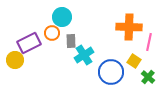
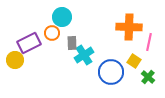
gray rectangle: moved 1 px right, 2 px down
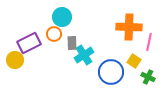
orange circle: moved 2 px right, 1 px down
green cross: rotated 16 degrees counterclockwise
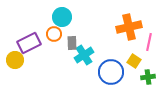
orange cross: rotated 15 degrees counterclockwise
green cross: rotated 32 degrees counterclockwise
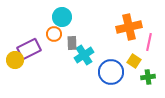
purple rectangle: moved 6 px down
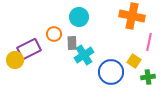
cyan circle: moved 17 px right
orange cross: moved 3 px right, 11 px up; rotated 25 degrees clockwise
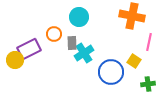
cyan cross: moved 2 px up
green cross: moved 7 px down
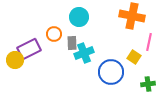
cyan cross: rotated 12 degrees clockwise
yellow square: moved 4 px up
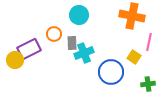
cyan circle: moved 2 px up
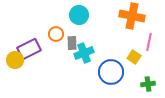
orange circle: moved 2 px right
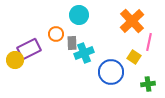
orange cross: moved 5 px down; rotated 35 degrees clockwise
